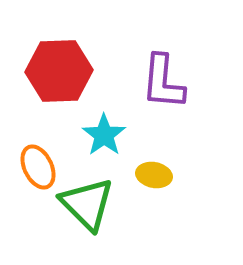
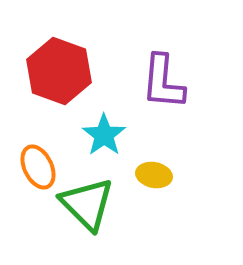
red hexagon: rotated 22 degrees clockwise
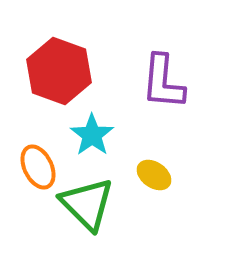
cyan star: moved 12 px left
yellow ellipse: rotated 24 degrees clockwise
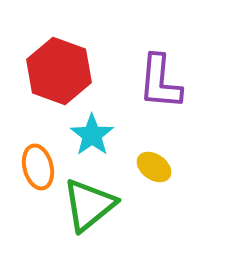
purple L-shape: moved 3 px left
orange ellipse: rotated 12 degrees clockwise
yellow ellipse: moved 8 px up
green triangle: moved 2 px right, 1 px down; rotated 36 degrees clockwise
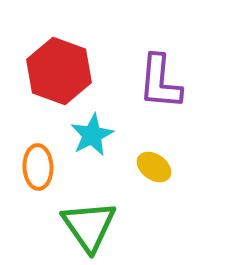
cyan star: rotated 9 degrees clockwise
orange ellipse: rotated 12 degrees clockwise
green triangle: moved 21 px down; rotated 26 degrees counterclockwise
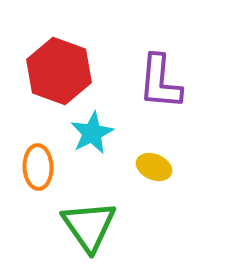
cyan star: moved 2 px up
yellow ellipse: rotated 12 degrees counterclockwise
